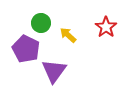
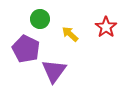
green circle: moved 1 px left, 4 px up
yellow arrow: moved 2 px right, 1 px up
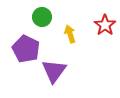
green circle: moved 2 px right, 2 px up
red star: moved 1 px left, 2 px up
yellow arrow: rotated 30 degrees clockwise
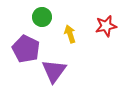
red star: moved 1 px right, 1 px down; rotated 25 degrees clockwise
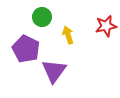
yellow arrow: moved 2 px left, 1 px down
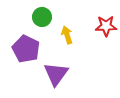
red star: rotated 10 degrees clockwise
yellow arrow: moved 1 px left
purple triangle: moved 2 px right, 3 px down
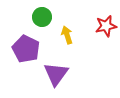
red star: rotated 10 degrees counterclockwise
